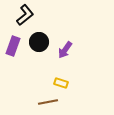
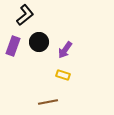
yellow rectangle: moved 2 px right, 8 px up
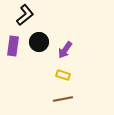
purple rectangle: rotated 12 degrees counterclockwise
brown line: moved 15 px right, 3 px up
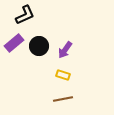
black L-shape: rotated 15 degrees clockwise
black circle: moved 4 px down
purple rectangle: moved 1 px right, 3 px up; rotated 42 degrees clockwise
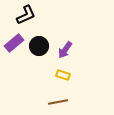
black L-shape: moved 1 px right
brown line: moved 5 px left, 3 px down
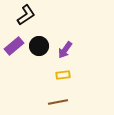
black L-shape: rotated 10 degrees counterclockwise
purple rectangle: moved 3 px down
yellow rectangle: rotated 24 degrees counterclockwise
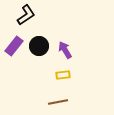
purple rectangle: rotated 12 degrees counterclockwise
purple arrow: rotated 114 degrees clockwise
